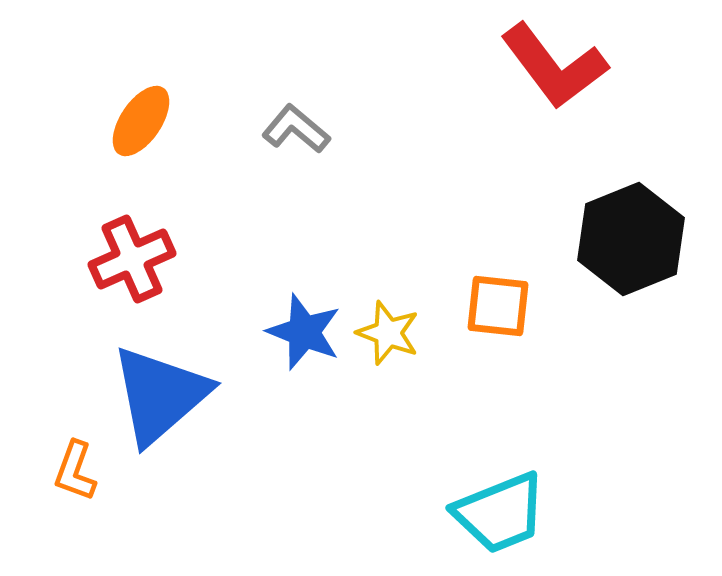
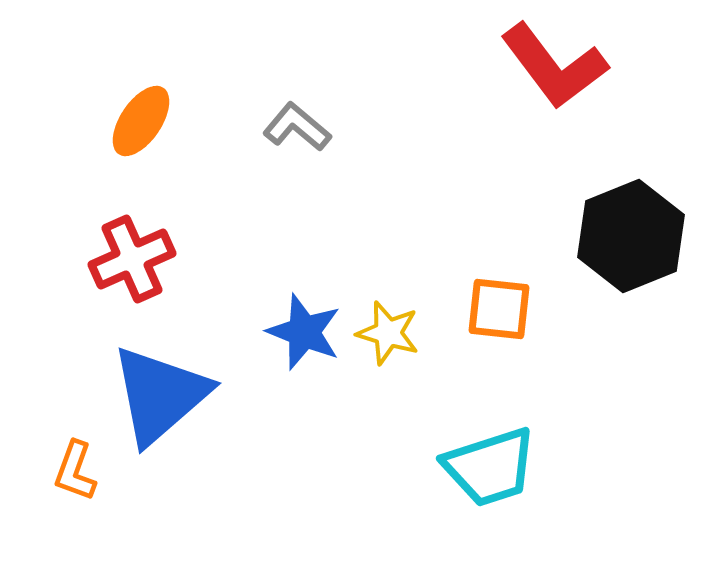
gray L-shape: moved 1 px right, 2 px up
black hexagon: moved 3 px up
orange square: moved 1 px right, 3 px down
yellow star: rotated 4 degrees counterclockwise
cyan trapezoid: moved 10 px left, 46 px up; rotated 4 degrees clockwise
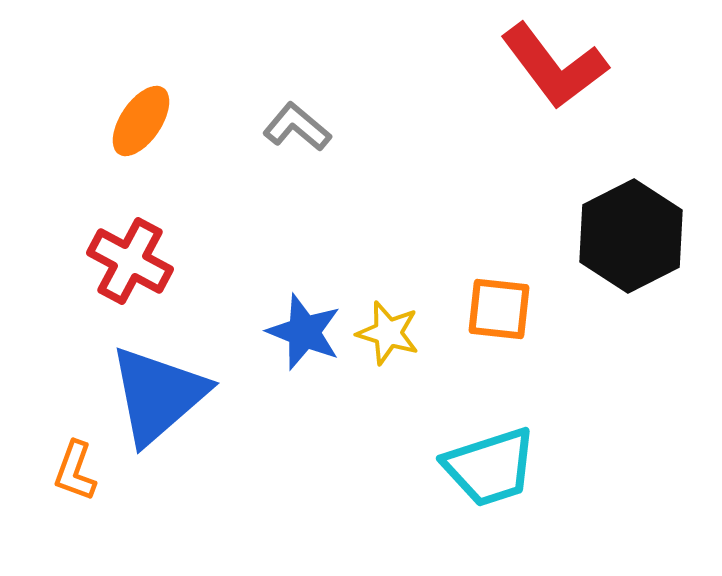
black hexagon: rotated 5 degrees counterclockwise
red cross: moved 2 px left, 2 px down; rotated 38 degrees counterclockwise
blue triangle: moved 2 px left
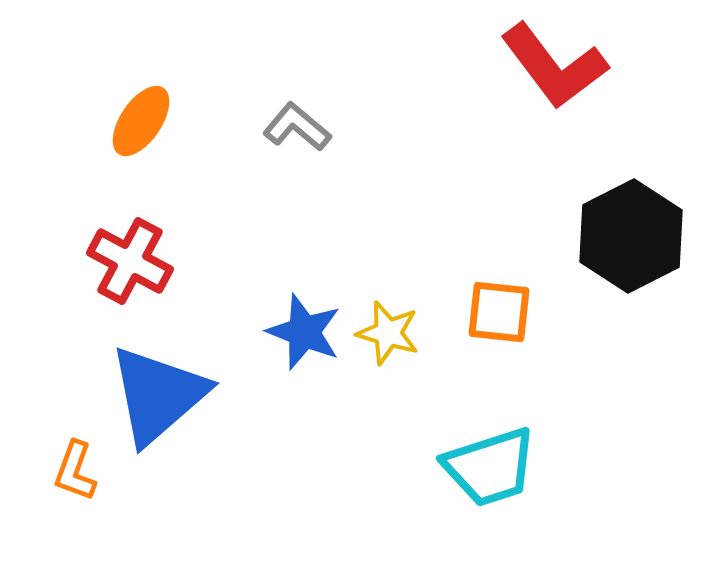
orange square: moved 3 px down
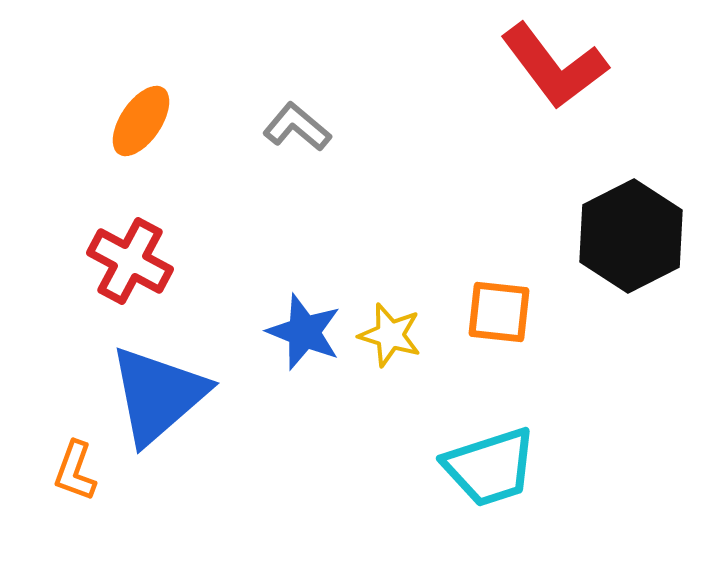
yellow star: moved 2 px right, 2 px down
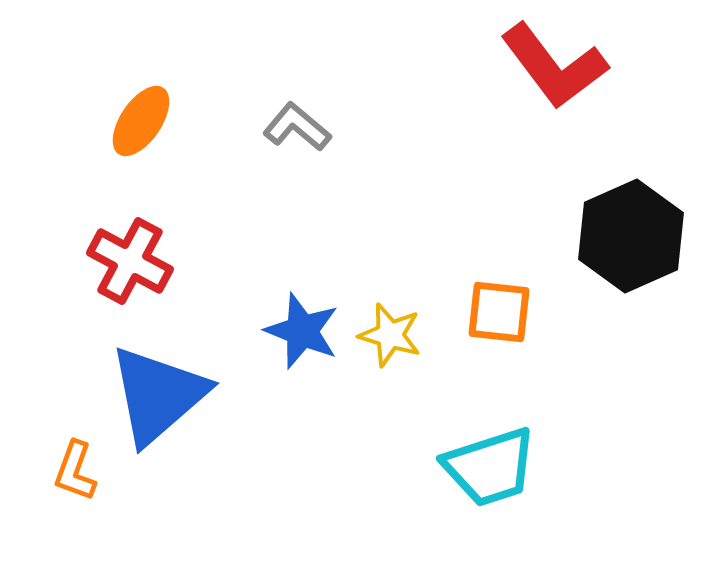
black hexagon: rotated 3 degrees clockwise
blue star: moved 2 px left, 1 px up
